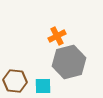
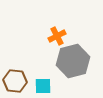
gray hexagon: moved 4 px right, 1 px up
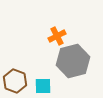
brown hexagon: rotated 15 degrees clockwise
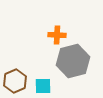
orange cross: moved 1 px up; rotated 30 degrees clockwise
brown hexagon: rotated 15 degrees clockwise
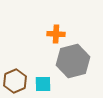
orange cross: moved 1 px left, 1 px up
cyan square: moved 2 px up
